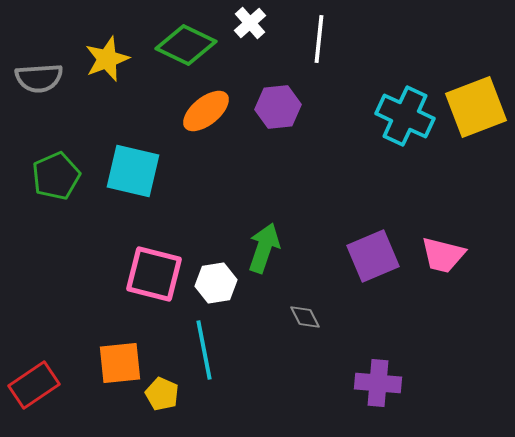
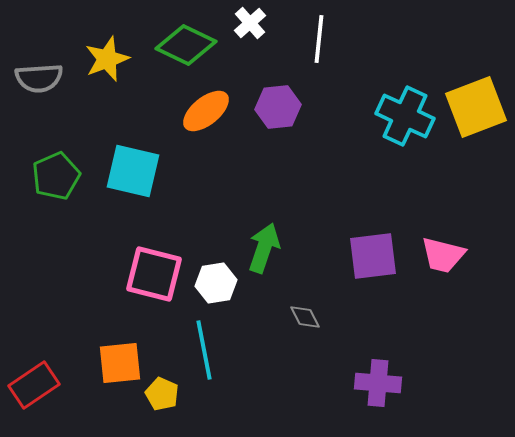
purple square: rotated 16 degrees clockwise
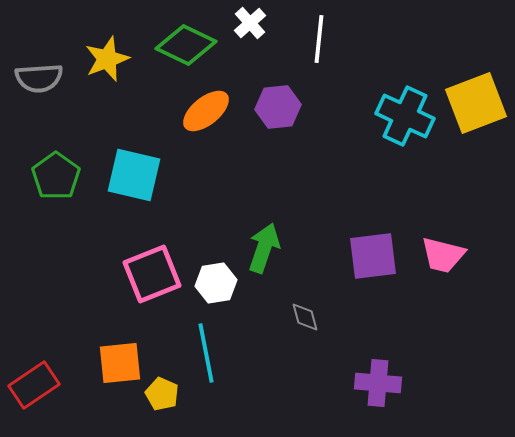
yellow square: moved 4 px up
cyan square: moved 1 px right, 4 px down
green pentagon: rotated 12 degrees counterclockwise
pink square: moved 2 px left; rotated 36 degrees counterclockwise
gray diamond: rotated 12 degrees clockwise
cyan line: moved 2 px right, 3 px down
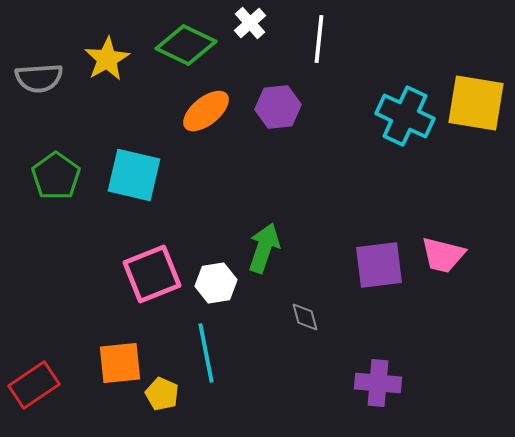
yellow star: rotated 9 degrees counterclockwise
yellow square: rotated 30 degrees clockwise
purple square: moved 6 px right, 9 px down
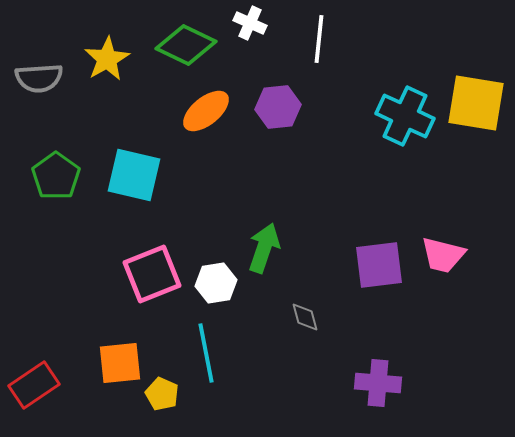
white cross: rotated 24 degrees counterclockwise
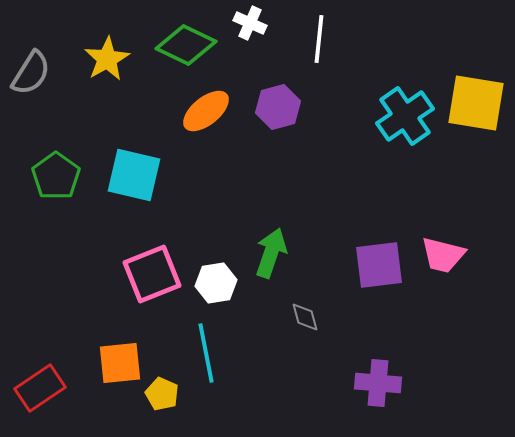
gray semicircle: moved 8 px left, 5 px up; rotated 54 degrees counterclockwise
purple hexagon: rotated 9 degrees counterclockwise
cyan cross: rotated 30 degrees clockwise
green arrow: moved 7 px right, 5 px down
red rectangle: moved 6 px right, 3 px down
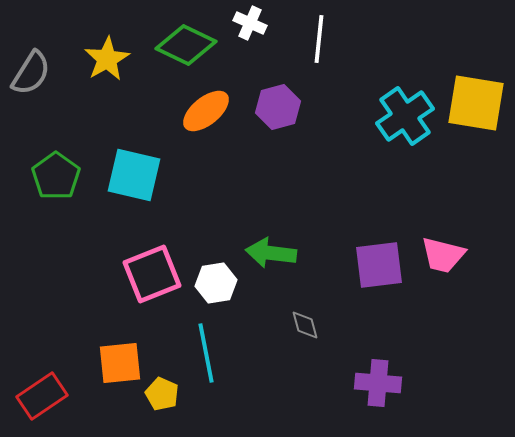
green arrow: rotated 102 degrees counterclockwise
gray diamond: moved 8 px down
red rectangle: moved 2 px right, 8 px down
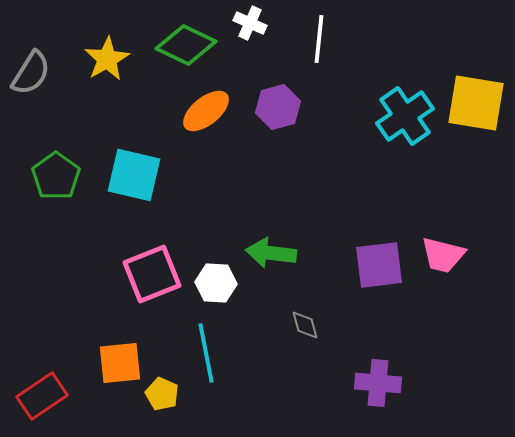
white hexagon: rotated 12 degrees clockwise
